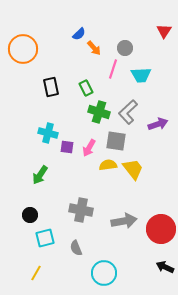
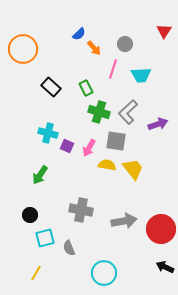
gray circle: moved 4 px up
black rectangle: rotated 36 degrees counterclockwise
purple square: moved 1 px up; rotated 16 degrees clockwise
yellow semicircle: moved 1 px left; rotated 18 degrees clockwise
gray semicircle: moved 7 px left
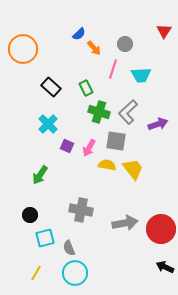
cyan cross: moved 9 px up; rotated 30 degrees clockwise
gray arrow: moved 1 px right, 2 px down
cyan circle: moved 29 px left
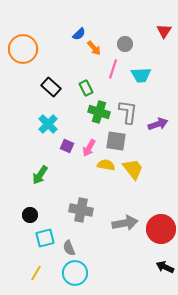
gray L-shape: rotated 140 degrees clockwise
yellow semicircle: moved 1 px left
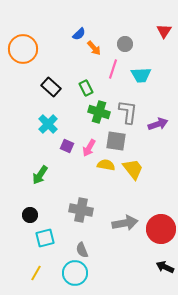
gray semicircle: moved 13 px right, 2 px down
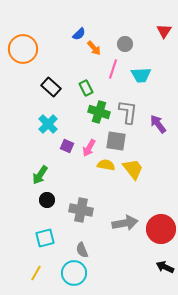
purple arrow: rotated 108 degrees counterclockwise
black circle: moved 17 px right, 15 px up
cyan circle: moved 1 px left
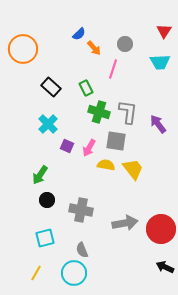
cyan trapezoid: moved 19 px right, 13 px up
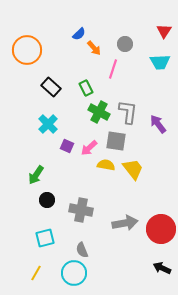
orange circle: moved 4 px right, 1 px down
green cross: rotated 10 degrees clockwise
pink arrow: rotated 18 degrees clockwise
green arrow: moved 4 px left
black arrow: moved 3 px left, 1 px down
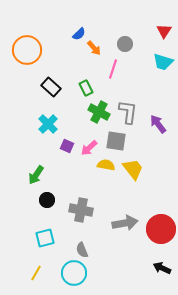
cyan trapezoid: moved 3 px right; rotated 20 degrees clockwise
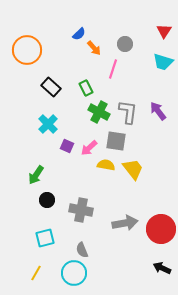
purple arrow: moved 13 px up
